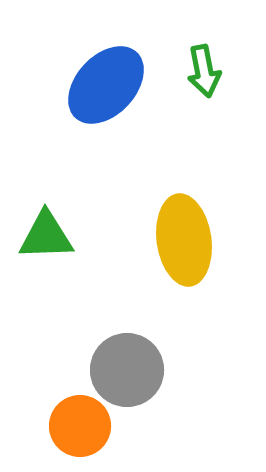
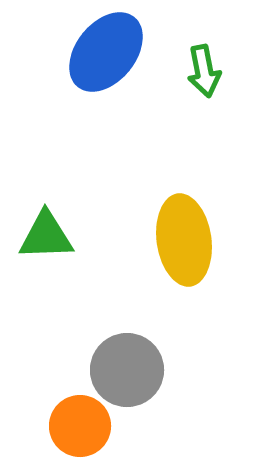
blue ellipse: moved 33 px up; rotated 4 degrees counterclockwise
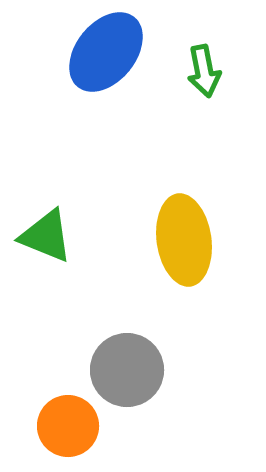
green triangle: rotated 24 degrees clockwise
orange circle: moved 12 px left
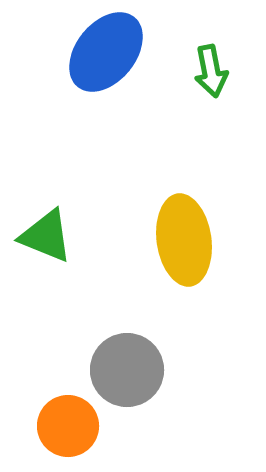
green arrow: moved 7 px right
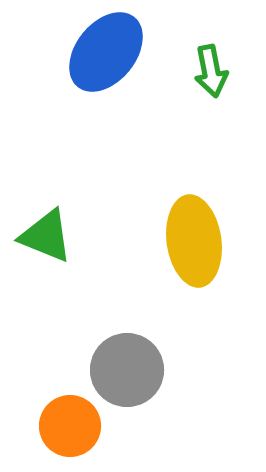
yellow ellipse: moved 10 px right, 1 px down
orange circle: moved 2 px right
